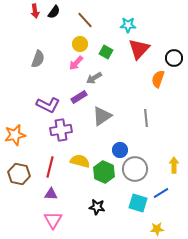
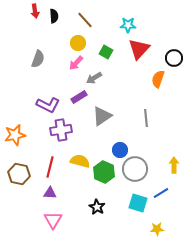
black semicircle: moved 4 px down; rotated 40 degrees counterclockwise
yellow circle: moved 2 px left, 1 px up
purple triangle: moved 1 px left, 1 px up
black star: rotated 21 degrees clockwise
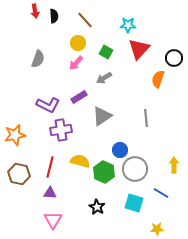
gray arrow: moved 10 px right
blue line: rotated 63 degrees clockwise
cyan square: moved 4 px left
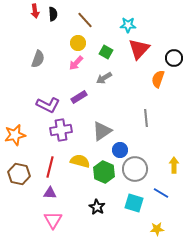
black semicircle: moved 1 px left, 2 px up
gray triangle: moved 15 px down
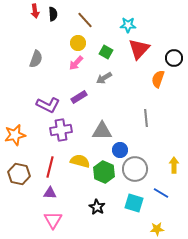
gray semicircle: moved 2 px left
gray triangle: rotated 35 degrees clockwise
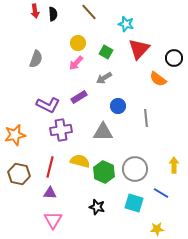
brown line: moved 4 px right, 8 px up
cyan star: moved 2 px left, 1 px up; rotated 14 degrees clockwise
orange semicircle: rotated 72 degrees counterclockwise
gray triangle: moved 1 px right, 1 px down
blue circle: moved 2 px left, 44 px up
black star: rotated 14 degrees counterclockwise
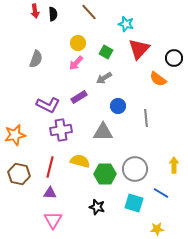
green hexagon: moved 1 px right, 2 px down; rotated 25 degrees counterclockwise
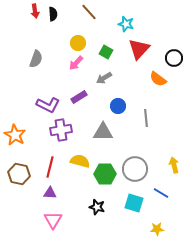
orange star: rotated 30 degrees counterclockwise
yellow arrow: rotated 14 degrees counterclockwise
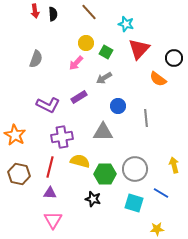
yellow circle: moved 8 px right
purple cross: moved 1 px right, 7 px down
black star: moved 4 px left, 8 px up
